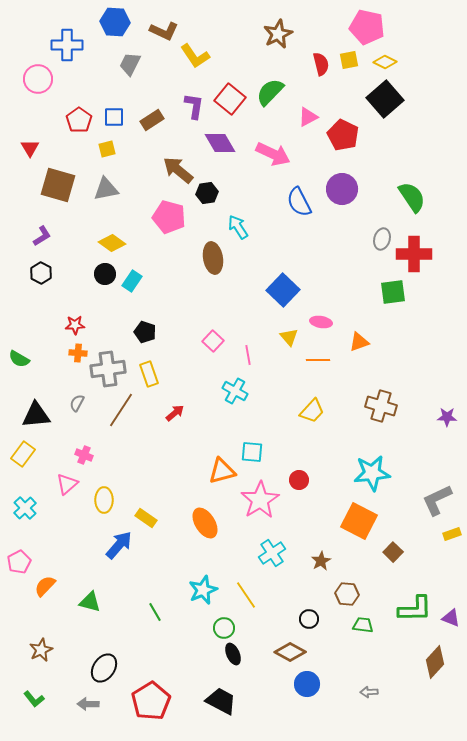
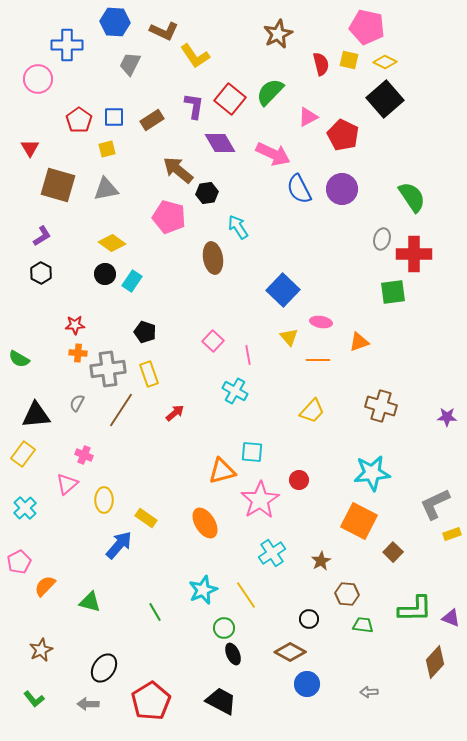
yellow square at (349, 60): rotated 24 degrees clockwise
blue semicircle at (299, 202): moved 13 px up
gray L-shape at (437, 500): moved 2 px left, 4 px down
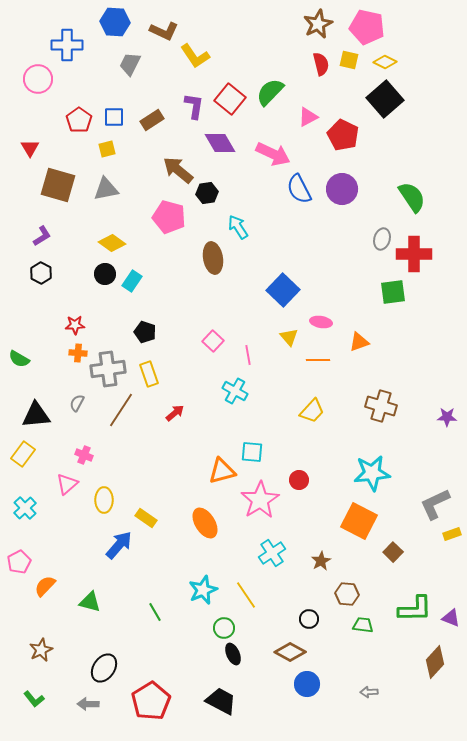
brown star at (278, 34): moved 40 px right, 10 px up
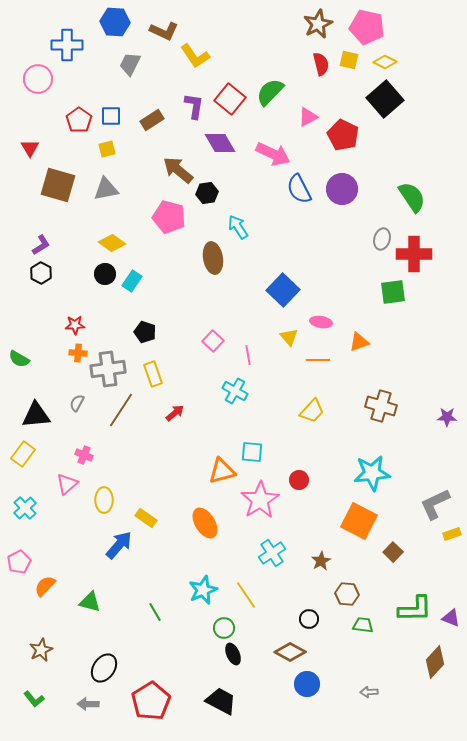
blue square at (114, 117): moved 3 px left, 1 px up
purple L-shape at (42, 236): moved 1 px left, 9 px down
yellow rectangle at (149, 374): moved 4 px right
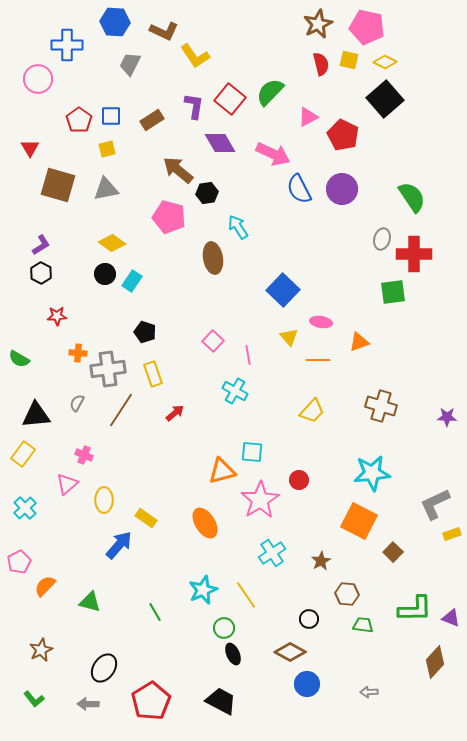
red star at (75, 325): moved 18 px left, 9 px up
